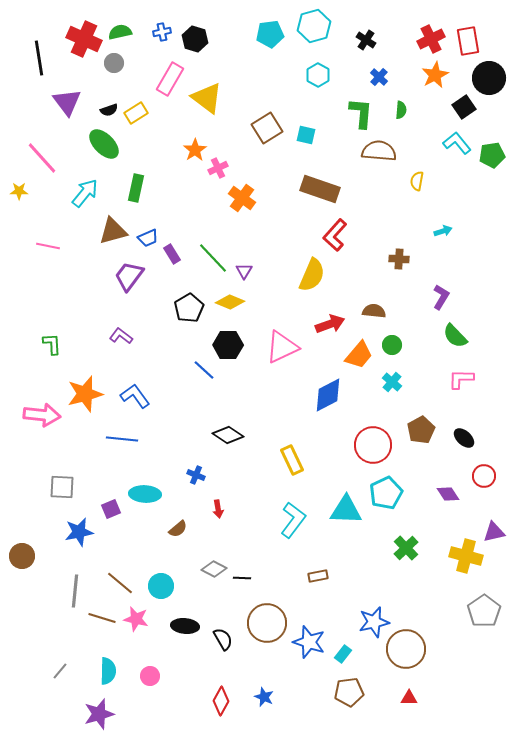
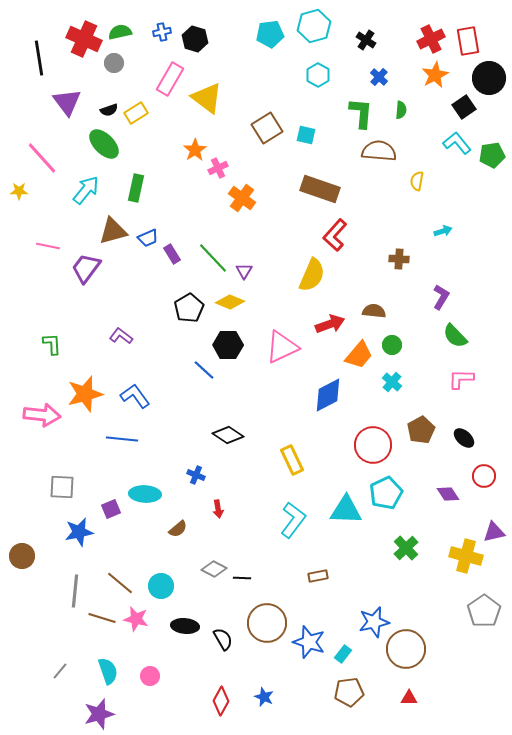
cyan arrow at (85, 193): moved 1 px right, 3 px up
purple trapezoid at (129, 276): moved 43 px left, 8 px up
cyan semicircle at (108, 671): rotated 20 degrees counterclockwise
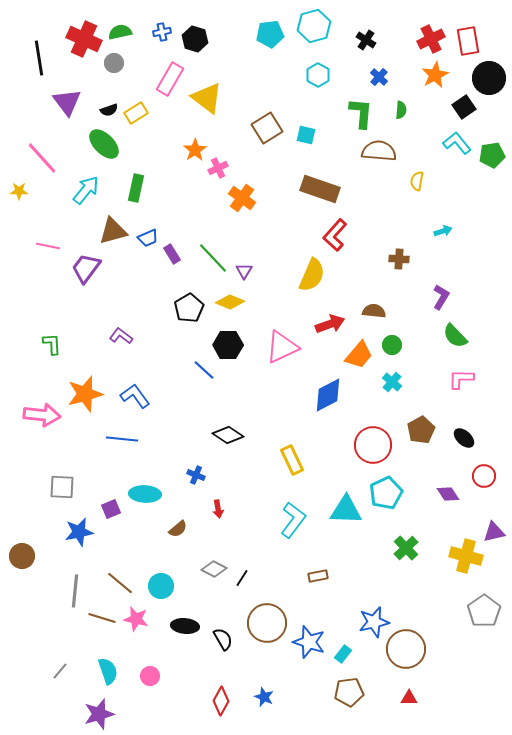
black line at (242, 578): rotated 60 degrees counterclockwise
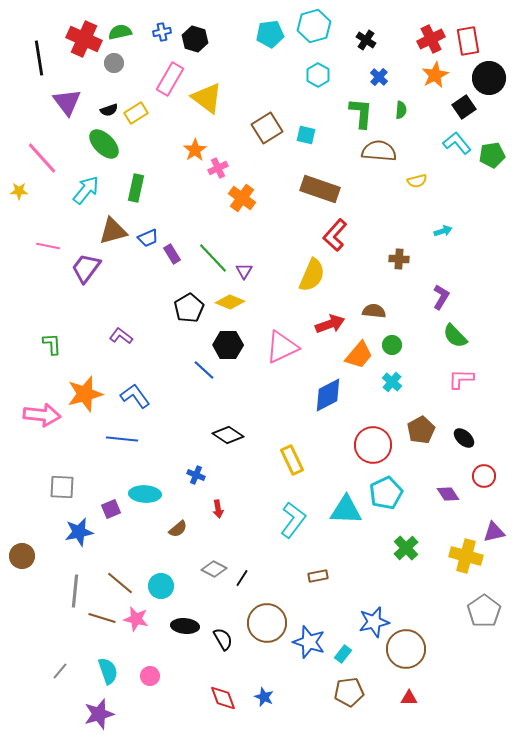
yellow semicircle at (417, 181): rotated 114 degrees counterclockwise
red diamond at (221, 701): moved 2 px right, 3 px up; rotated 48 degrees counterclockwise
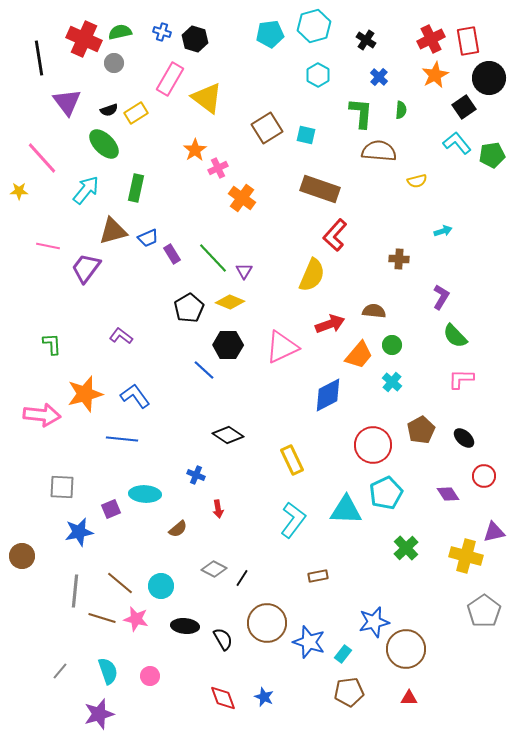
blue cross at (162, 32): rotated 30 degrees clockwise
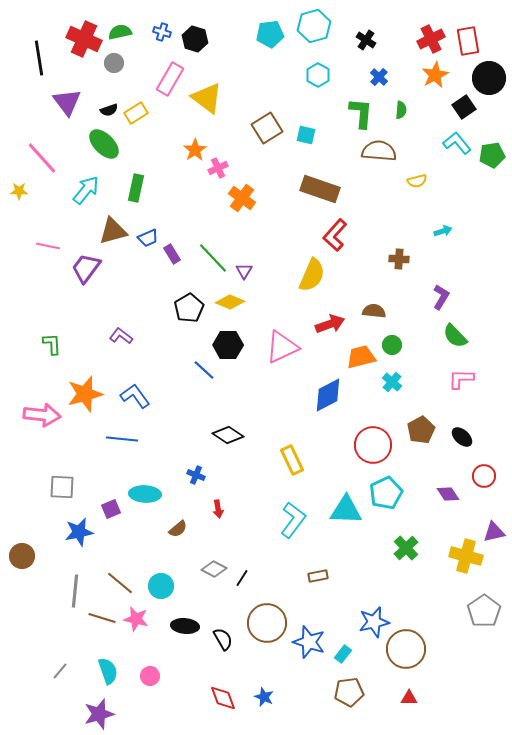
orange trapezoid at (359, 355): moved 2 px right, 2 px down; rotated 144 degrees counterclockwise
black ellipse at (464, 438): moved 2 px left, 1 px up
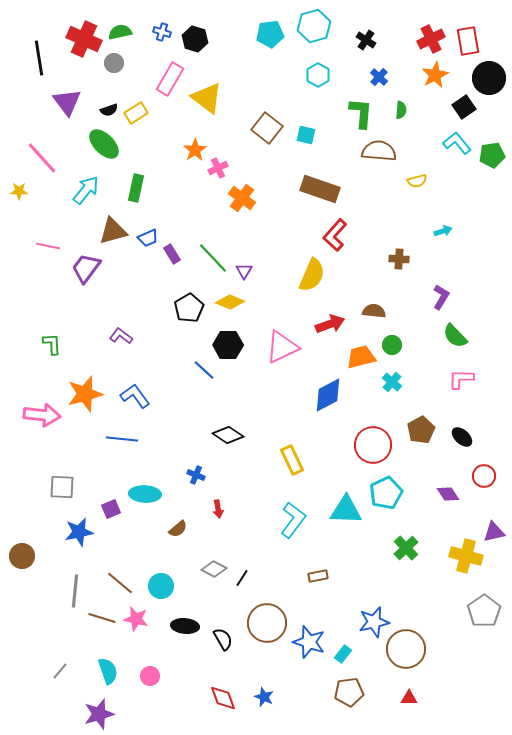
brown square at (267, 128): rotated 20 degrees counterclockwise
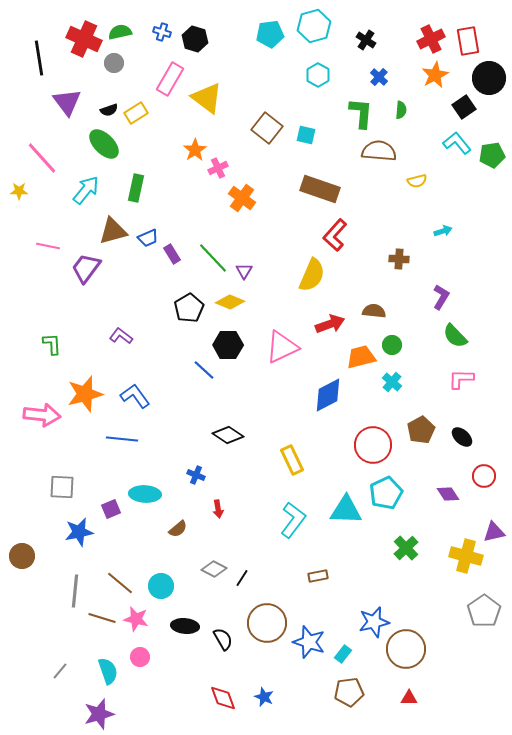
pink circle at (150, 676): moved 10 px left, 19 px up
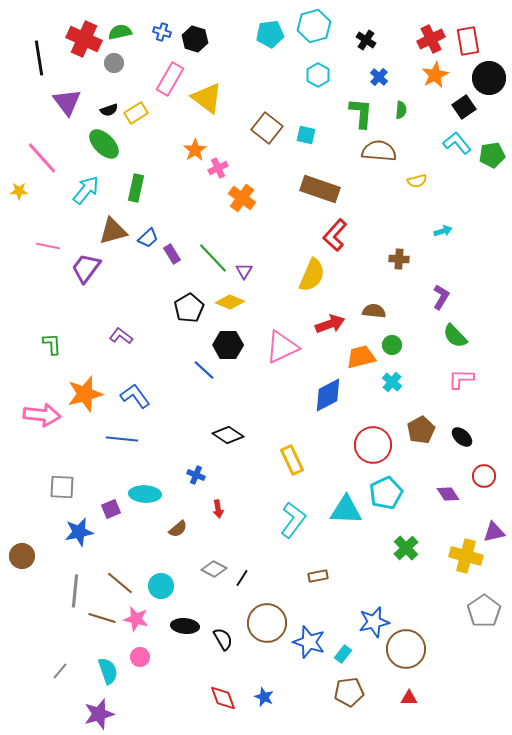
blue trapezoid at (148, 238): rotated 20 degrees counterclockwise
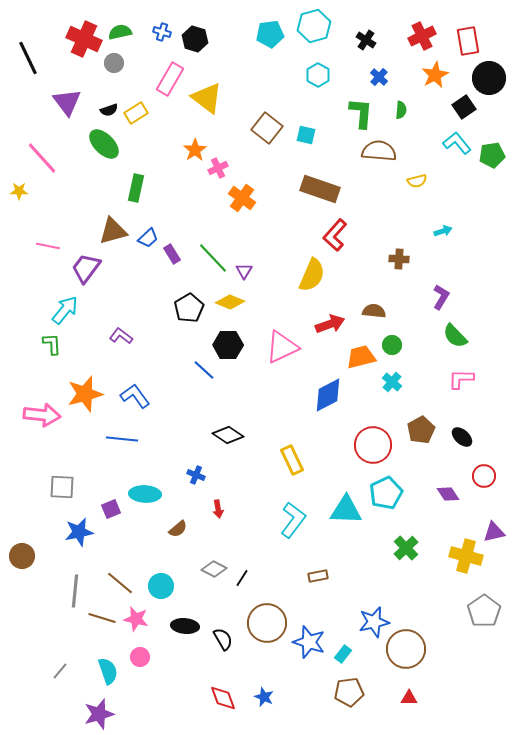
red cross at (431, 39): moved 9 px left, 3 px up
black line at (39, 58): moved 11 px left; rotated 16 degrees counterclockwise
cyan arrow at (86, 190): moved 21 px left, 120 px down
